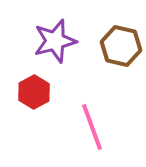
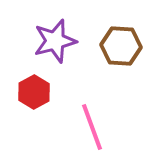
brown hexagon: rotated 9 degrees counterclockwise
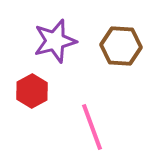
red hexagon: moved 2 px left, 1 px up
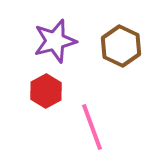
brown hexagon: rotated 21 degrees clockwise
red hexagon: moved 14 px right
